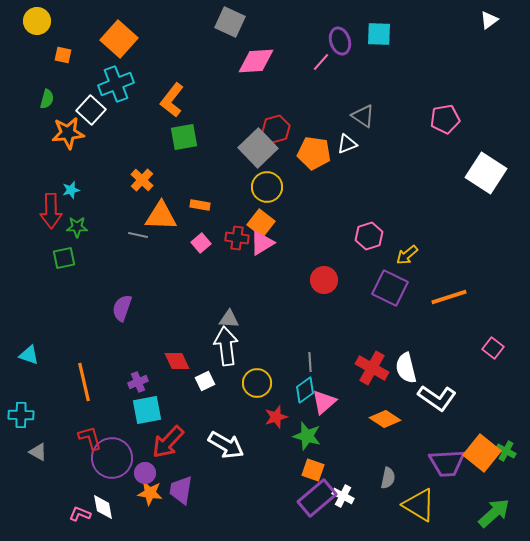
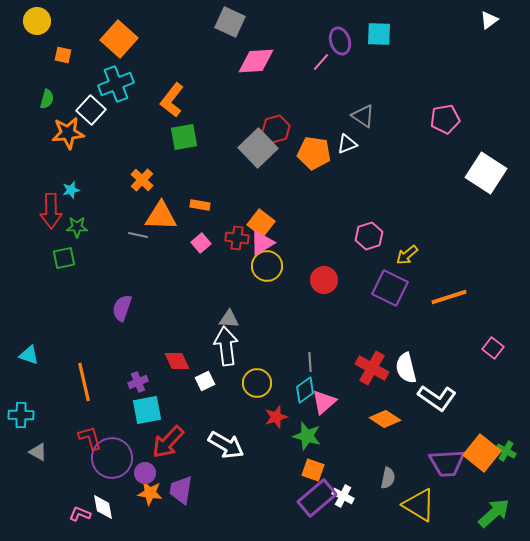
yellow circle at (267, 187): moved 79 px down
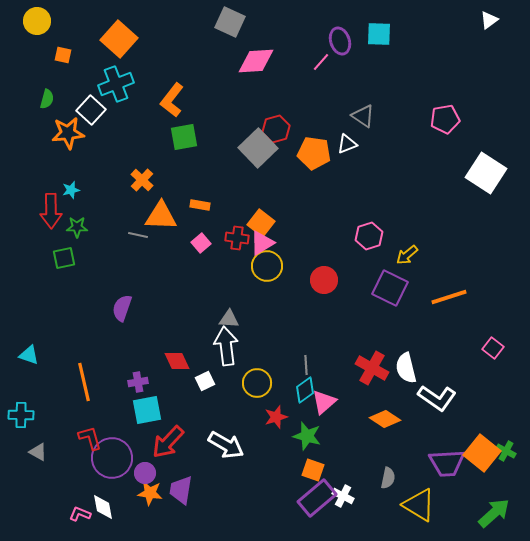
gray line at (310, 362): moved 4 px left, 3 px down
purple cross at (138, 382): rotated 12 degrees clockwise
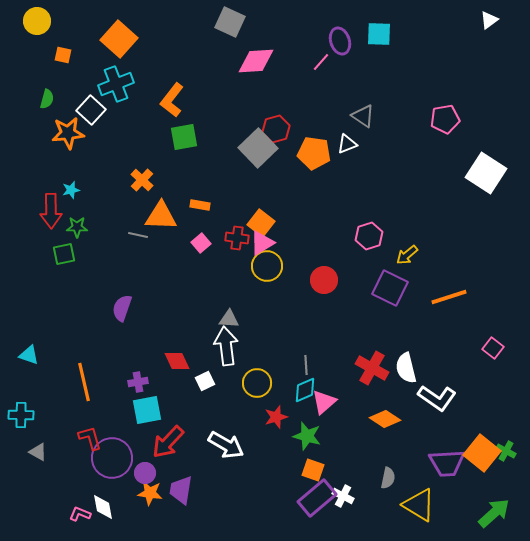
green square at (64, 258): moved 4 px up
cyan diamond at (305, 390): rotated 12 degrees clockwise
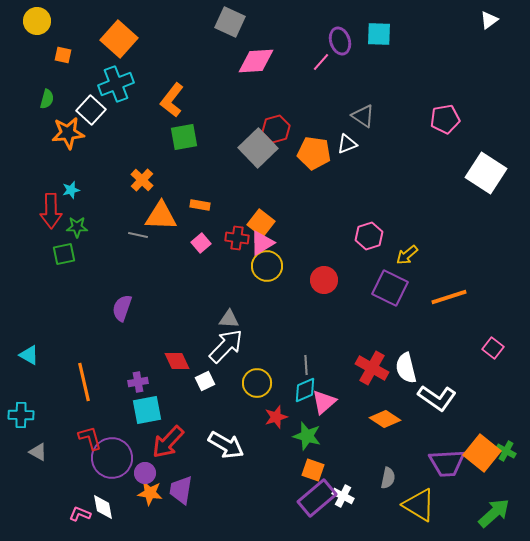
white arrow at (226, 346): rotated 51 degrees clockwise
cyan triangle at (29, 355): rotated 10 degrees clockwise
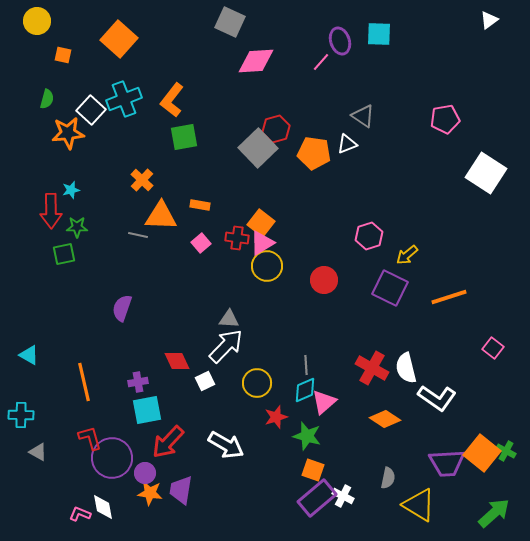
cyan cross at (116, 84): moved 8 px right, 15 px down
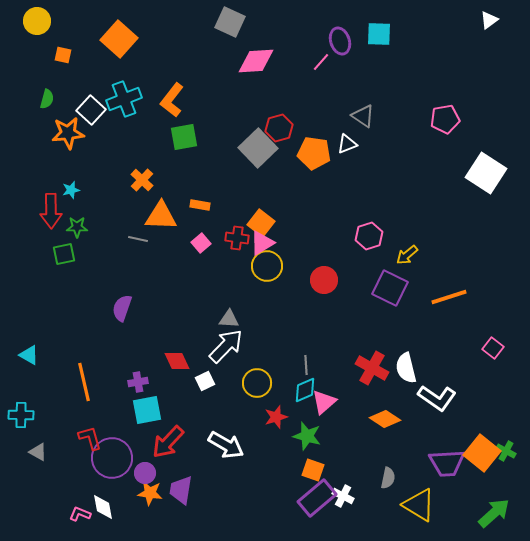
red hexagon at (276, 129): moved 3 px right, 1 px up
gray line at (138, 235): moved 4 px down
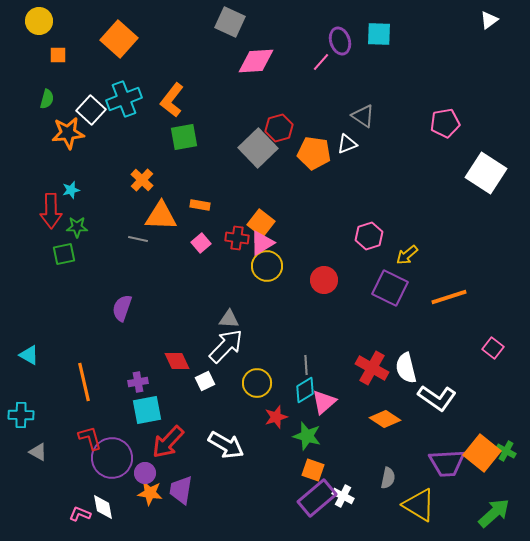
yellow circle at (37, 21): moved 2 px right
orange square at (63, 55): moved 5 px left; rotated 12 degrees counterclockwise
pink pentagon at (445, 119): moved 4 px down
cyan diamond at (305, 390): rotated 8 degrees counterclockwise
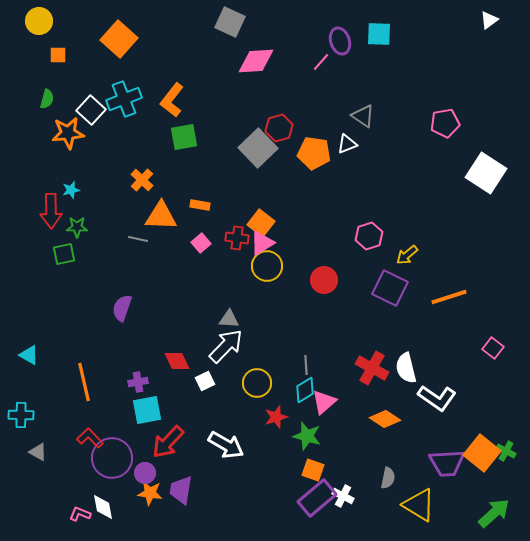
red L-shape at (90, 438): rotated 28 degrees counterclockwise
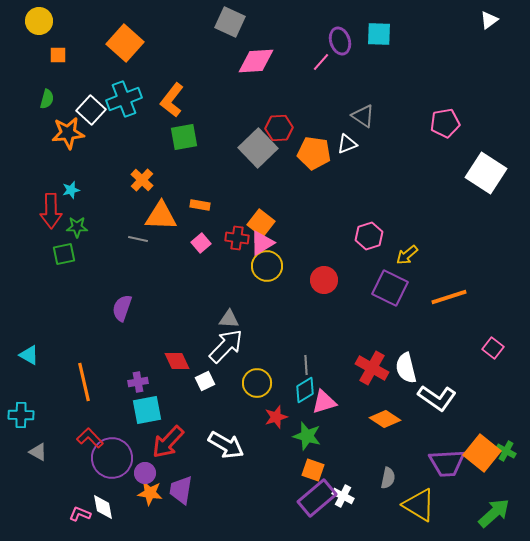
orange square at (119, 39): moved 6 px right, 4 px down
red hexagon at (279, 128): rotated 12 degrees clockwise
pink triangle at (324, 402): rotated 24 degrees clockwise
